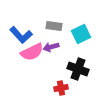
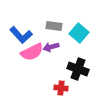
cyan square: moved 2 px left, 1 px up; rotated 24 degrees counterclockwise
red cross: rotated 16 degrees clockwise
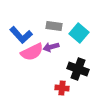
red cross: moved 1 px right
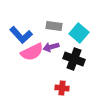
black cross: moved 4 px left, 10 px up
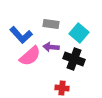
gray rectangle: moved 3 px left, 2 px up
purple arrow: rotated 21 degrees clockwise
pink semicircle: moved 2 px left, 4 px down; rotated 15 degrees counterclockwise
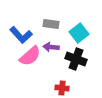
cyan square: rotated 12 degrees clockwise
black cross: moved 2 px right
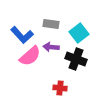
blue L-shape: moved 1 px right
red cross: moved 2 px left
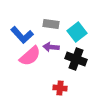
cyan square: moved 2 px left, 1 px up
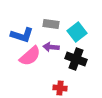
blue L-shape: rotated 30 degrees counterclockwise
